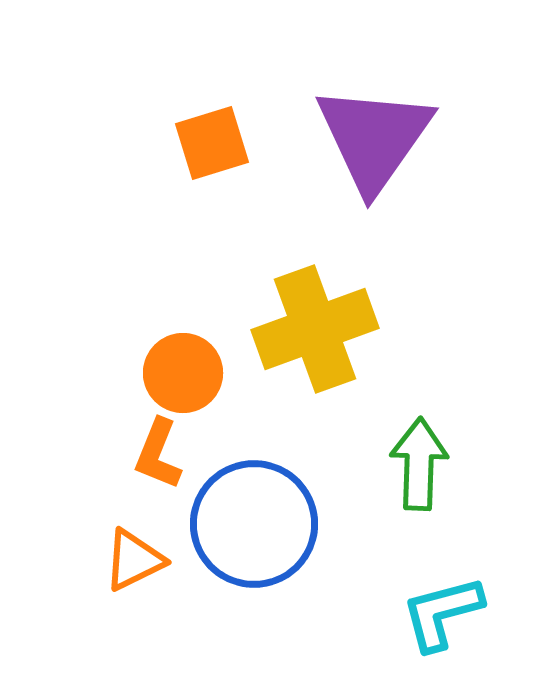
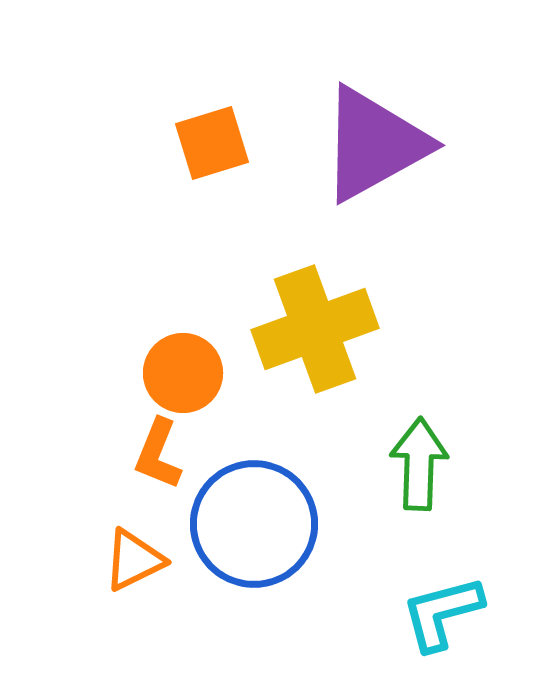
purple triangle: moved 6 px down; rotated 26 degrees clockwise
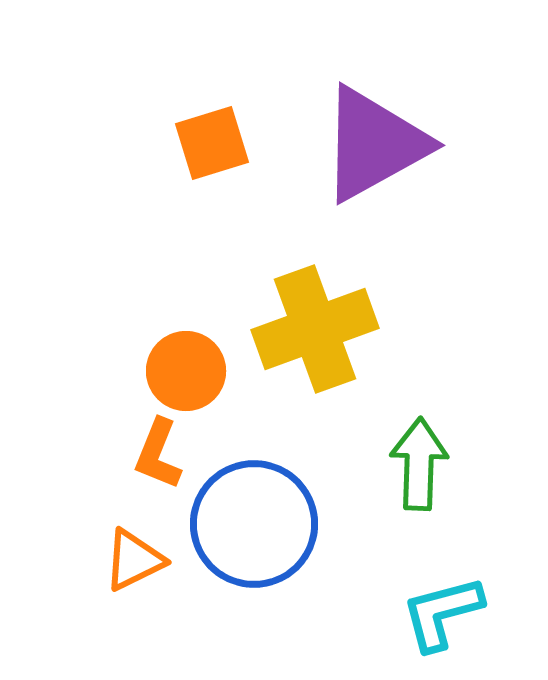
orange circle: moved 3 px right, 2 px up
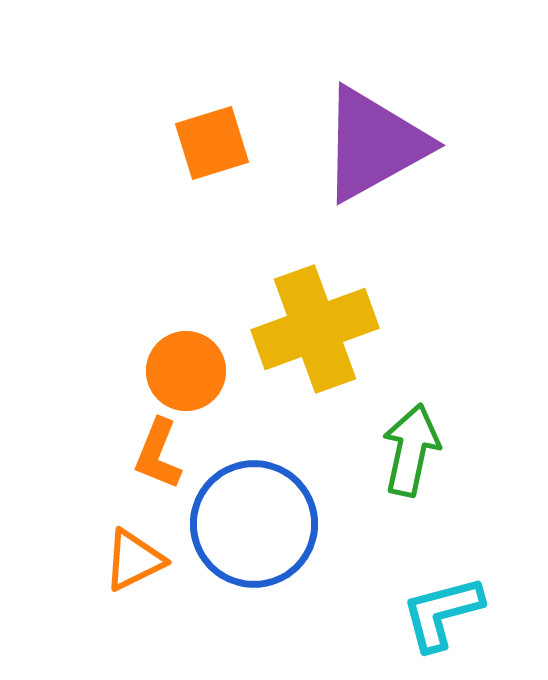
green arrow: moved 8 px left, 14 px up; rotated 10 degrees clockwise
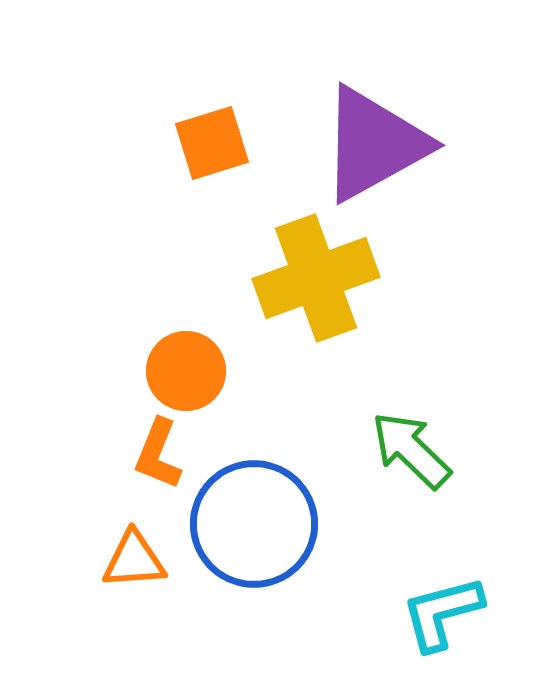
yellow cross: moved 1 px right, 51 px up
green arrow: rotated 58 degrees counterclockwise
orange triangle: rotated 22 degrees clockwise
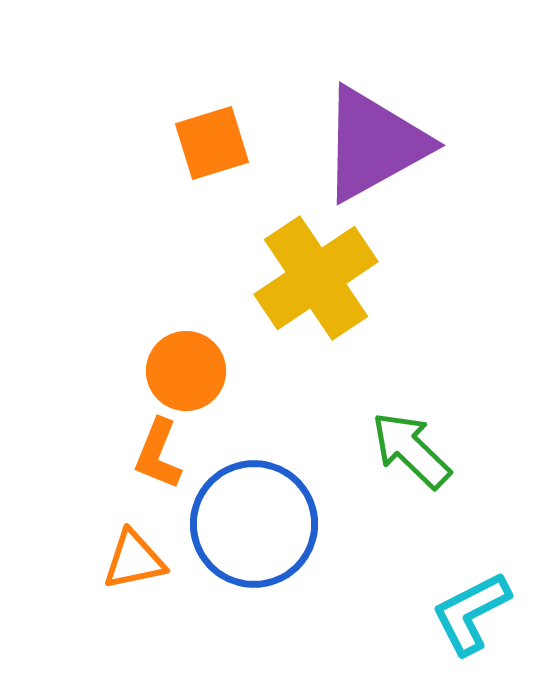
yellow cross: rotated 14 degrees counterclockwise
orange triangle: rotated 8 degrees counterclockwise
cyan L-shape: moved 29 px right; rotated 12 degrees counterclockwise
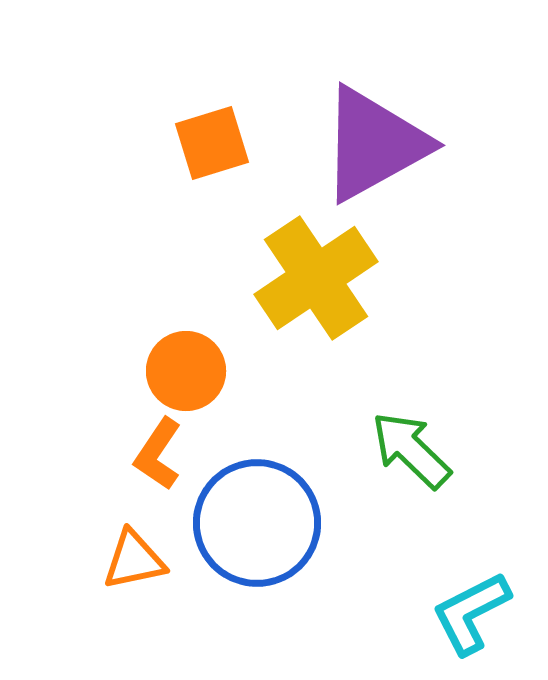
orange L-shape: rotated 12 degrees clockwise
blue circle: moved 3 px right, 1 px up
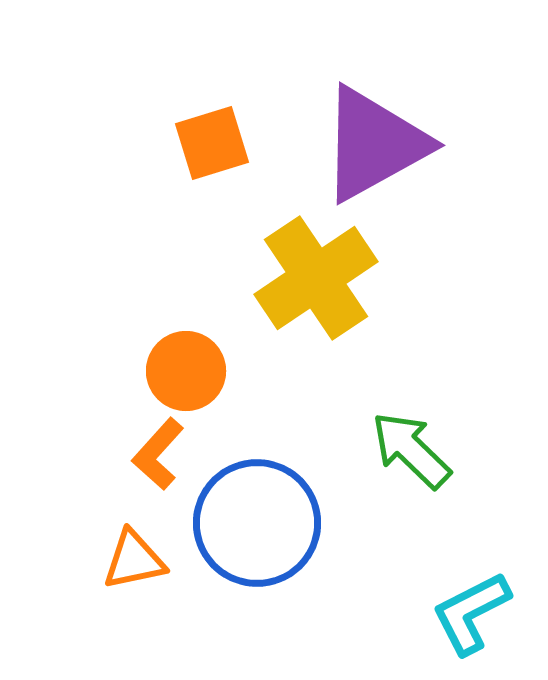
orange L-shape: rotated 8 degrees clockwise
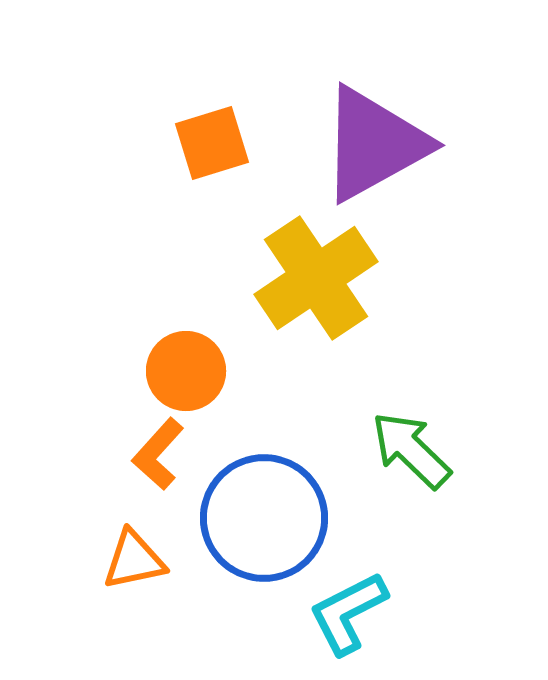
blue circle: moved 7 px right, 5 px up
cyan L-shape: moved 123 px left
